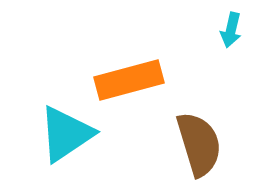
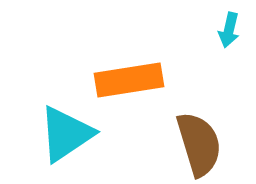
cyan arrow: moved 2 px left
orange rectangle: rotated 6 degrees clockwise
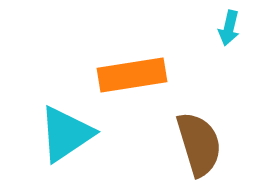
cyan arrow: moved 2 px up
orange rectangle: moved 3 px right, 5 px up
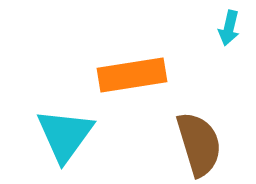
cyan triangle: moved 1 px left, 1 px down; rotated 20 degrees counterclockwise
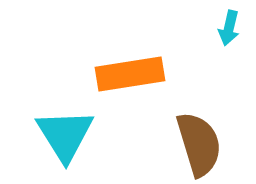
orange rectangle: moved 2 px left, 1 px up
cyan triangle: rotated 8 degrees counterclockwise
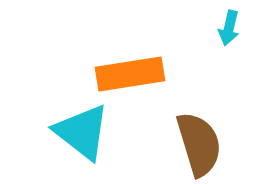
cyan triangle: moved 17 px right, 3 px up; rotated 20 degrees counterclockwise
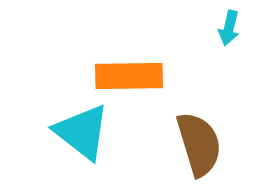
orange rectangle: moved 1 px left, 2 px down; rotated 8 degrees clockwise
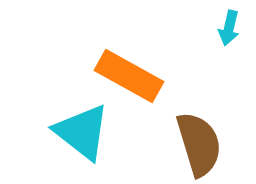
orange rectangle: rotated 30 degrees clockwise
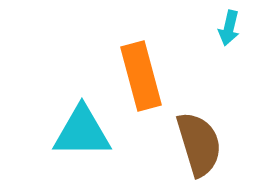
orange rectangle: moved 12 px right; rotated 46 degrees clockwise
cyan triangle: rotated 38 degrees counterclockwise
